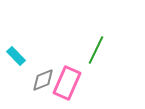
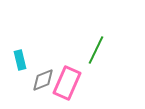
cyan rectangle: moved 4 px right, 4 px down; rotated 30 degrees clockwise
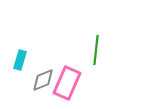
green line: rotated 20 degrees counterclockwise
cyan rectangle: rotated 30 degrees clockwise
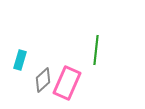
gray diamond: rotated 20 degrees counterclockwise
